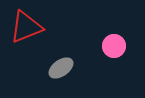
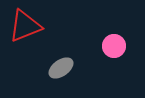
red triangle: moved 1 px left, 1 px up
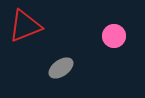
pink circle: moved 10 px up
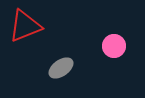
pink circle: moved 10 px down
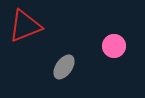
gray ellipse: moved 3 px right, 1 px up; rotated 20 degrees counterclockwise
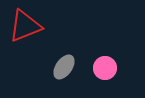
pink circle: moved 9 px left, 22 px down
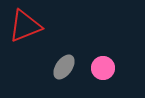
pink circle: moved 2 px left
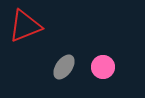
pink circle: moved 1 px up
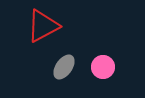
red triangle: moved 18 px right; rotated 6 degrees counterclockwise
